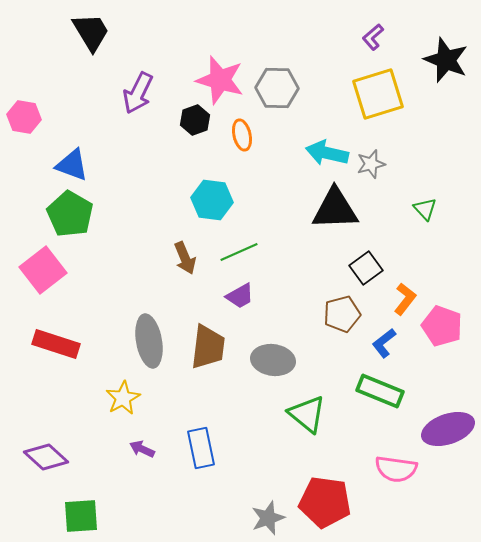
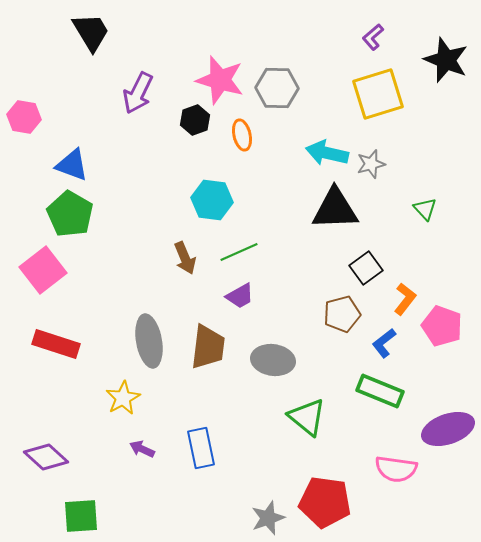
green triangle at (307, 414): moved 3 px down
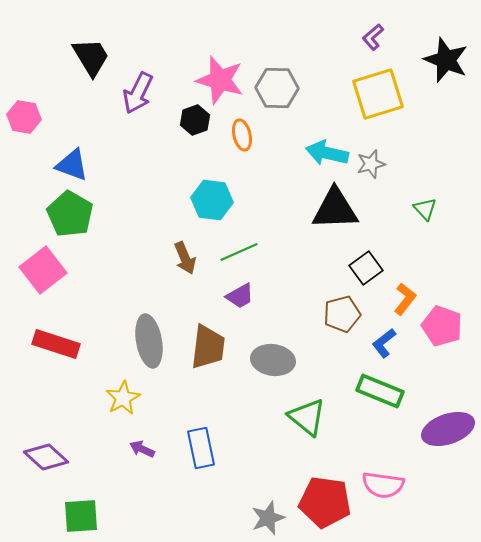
black trapezoid at (91, 32): moved 25 px down
pink semicircle at (396, 469): moved 13 px left, 16 px down
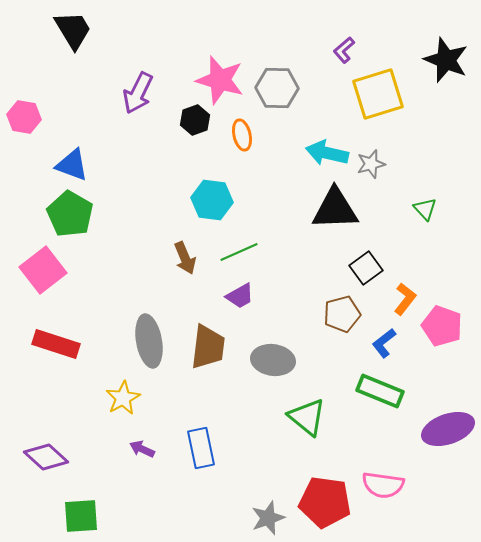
purple L-shape at (373, 37): moved 29 px left, 13 px down
black trapezoid at (91, 57): moved 18 px left, 27 px up
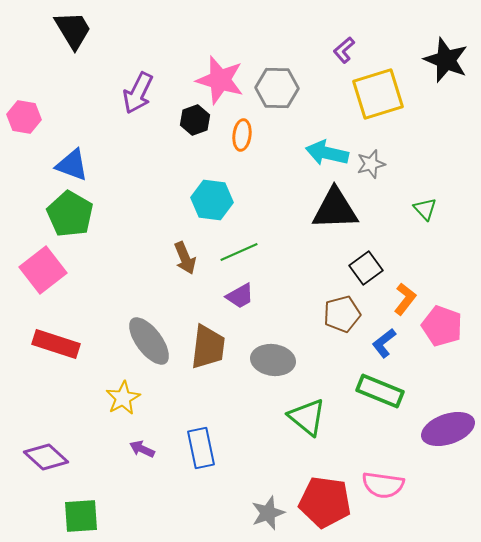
orange ellipse at (242, 135): rotated 20 degrees clockwise
gray ellipse at (149, 341): rotated 27 degrees counterclockwise
gray star at (268, 518): moved 5 px up
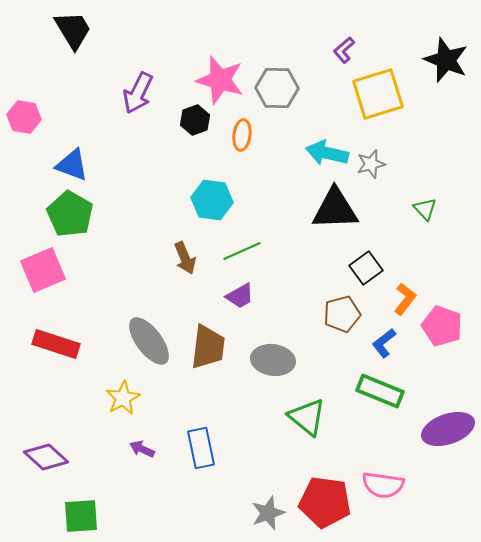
green line at (239, 252): moved 3 px right, 1 px up
pink square at (43, 270): rotated 15 degrees clockwise
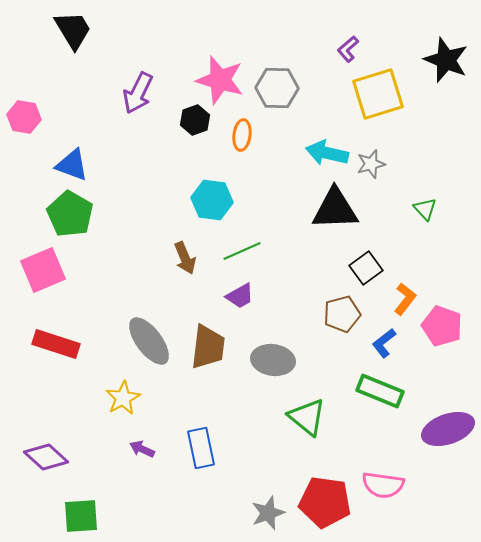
purple L-shape at (344, 50): moved 4 px right, 1 px up
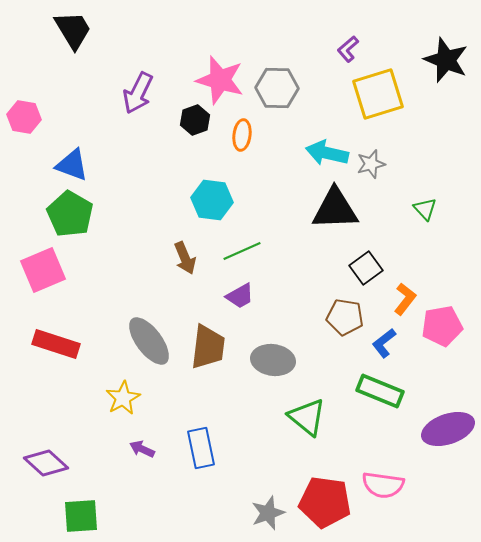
brown pentagon at (342, 314): moved 3 px right, 3 px down; rotated 24 degrees clockwise
pink pentagon at (442, 326): rotated 30 degrees counterclockwise
purple diamond at (46, 457): moved 6 px down
